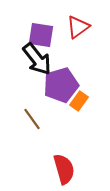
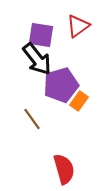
red triangle: moved 1 px up
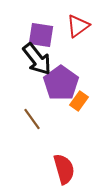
purple pentagon: moved 2 px up; rotated 20 degrees counterclockwise
